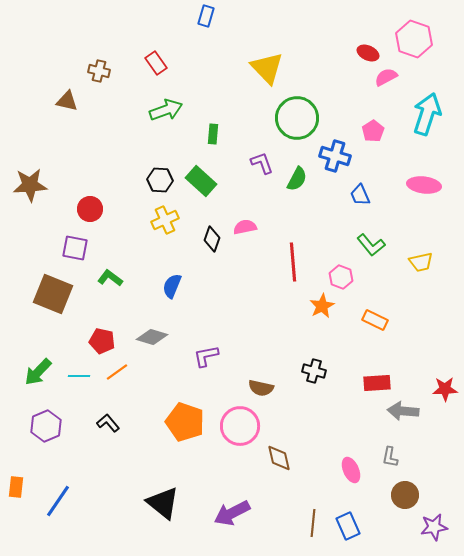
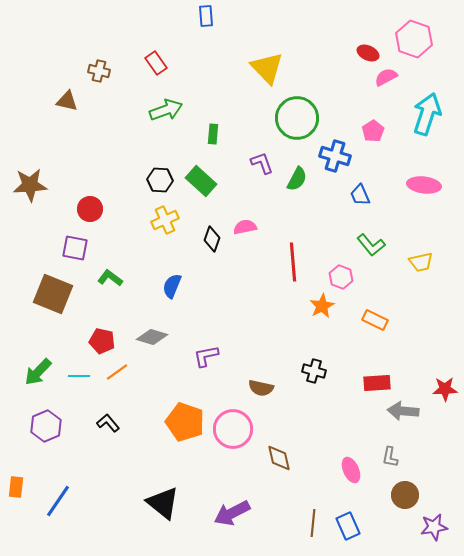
blue rectangle at (206, 16): rotated 20 degrees counterclockwise
pink circle at (240, 426): moved 7 px left, 3 px down
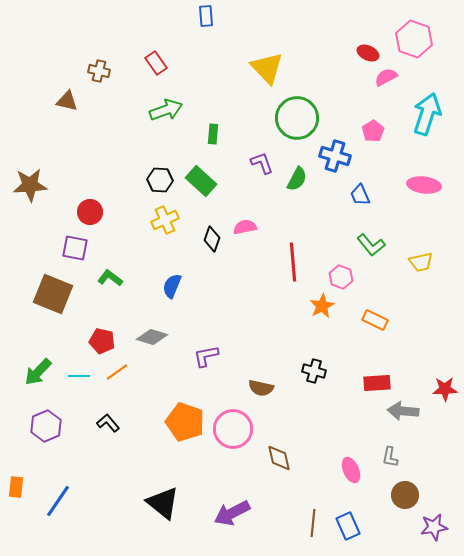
red circle at (90, 209): moved 3 px down
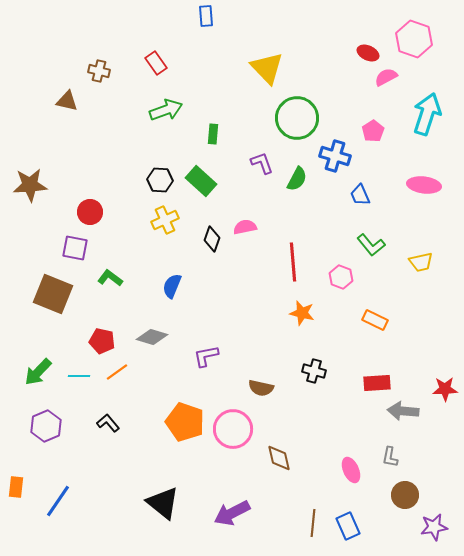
orange star at (322, 306): moved 20 px left, 7 px down; rotated 30 degrees counterclockwise
